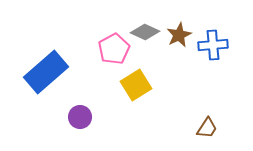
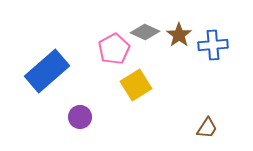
brown star: rotated 10 degrees counterclockwise
blue rectangle: moved 1 px right, 1 px up
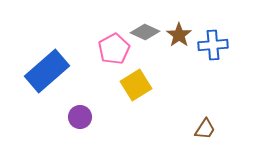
brown trapezoid: moved 2 px left, 1 px down
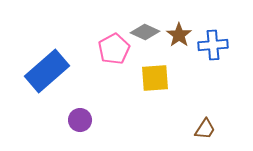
yellow square: moved 19 px right, 7 px up; rotated 28 degrees clockwise
purple circle: moved 3 px down
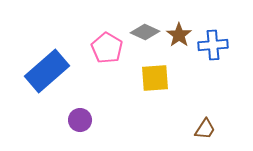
pink pentagon: moved 7 px left, 1 px up; rotated 12 degrees counterclockwise
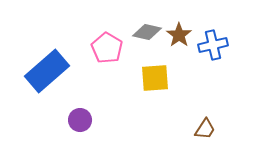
gray diamond: moved 2 px right; rotated 12 degrees counterclockwise
blue cross: rotated 8 degrees counterclockwise
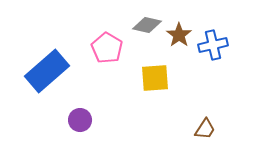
gray diamond: moved 7 px up
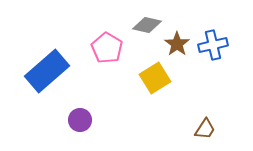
brown star: moved 2 px left, 9 px down
yellow square: rotated 28 degrees counterclockwise
